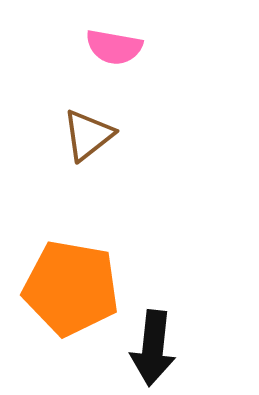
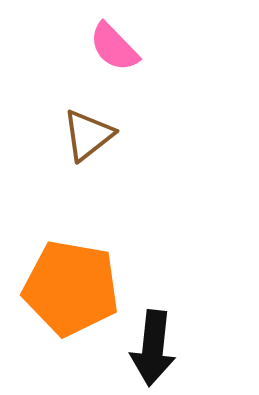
pink semicircle: rotated 36 degrees clockwise
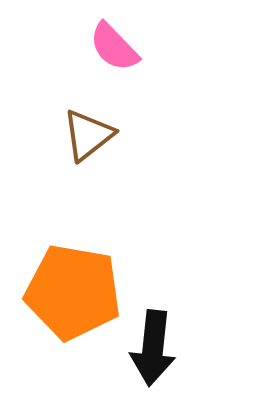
orange pentagon: moved 2 px right, 4 px down
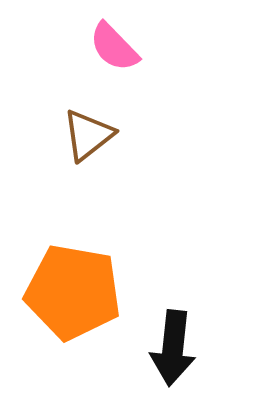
black arrow: moved 20 px right
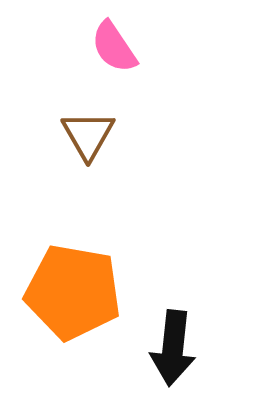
pink semicircle: rotated 10 degrees clockwise
brown triangle: rotated 22 degrees counterclockwise
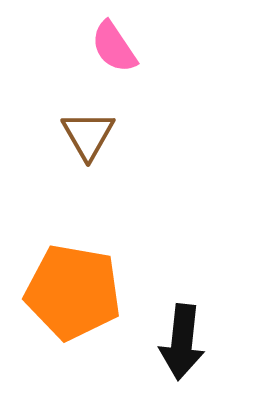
black arrow: moved 9 px right, 6 px up
